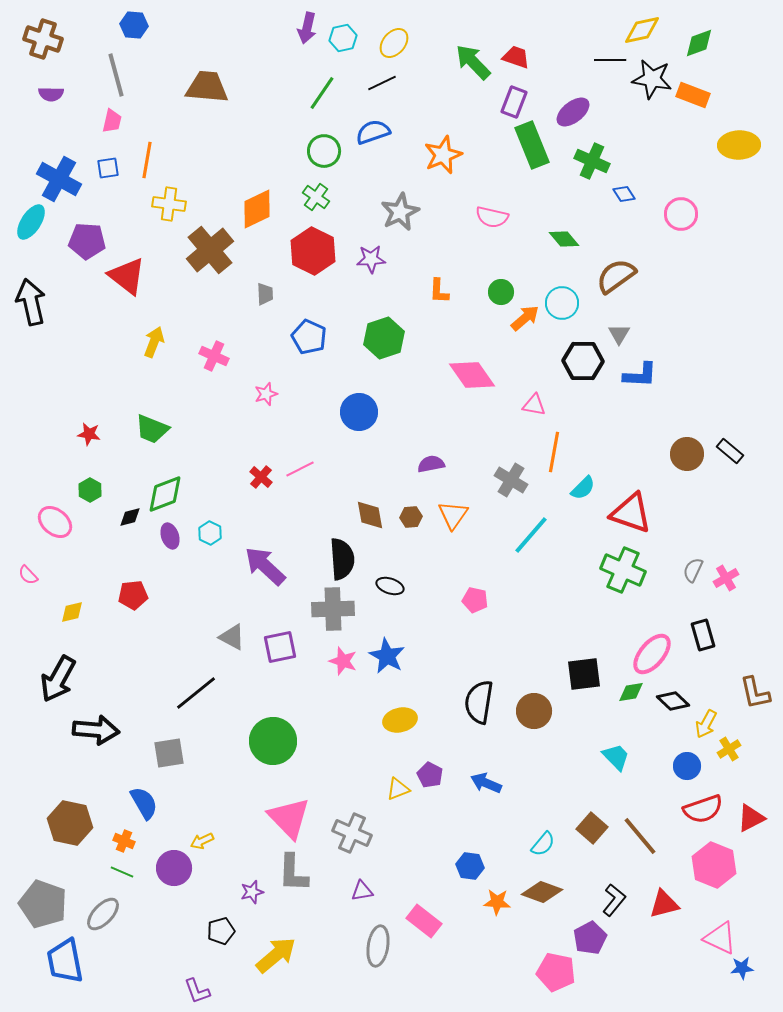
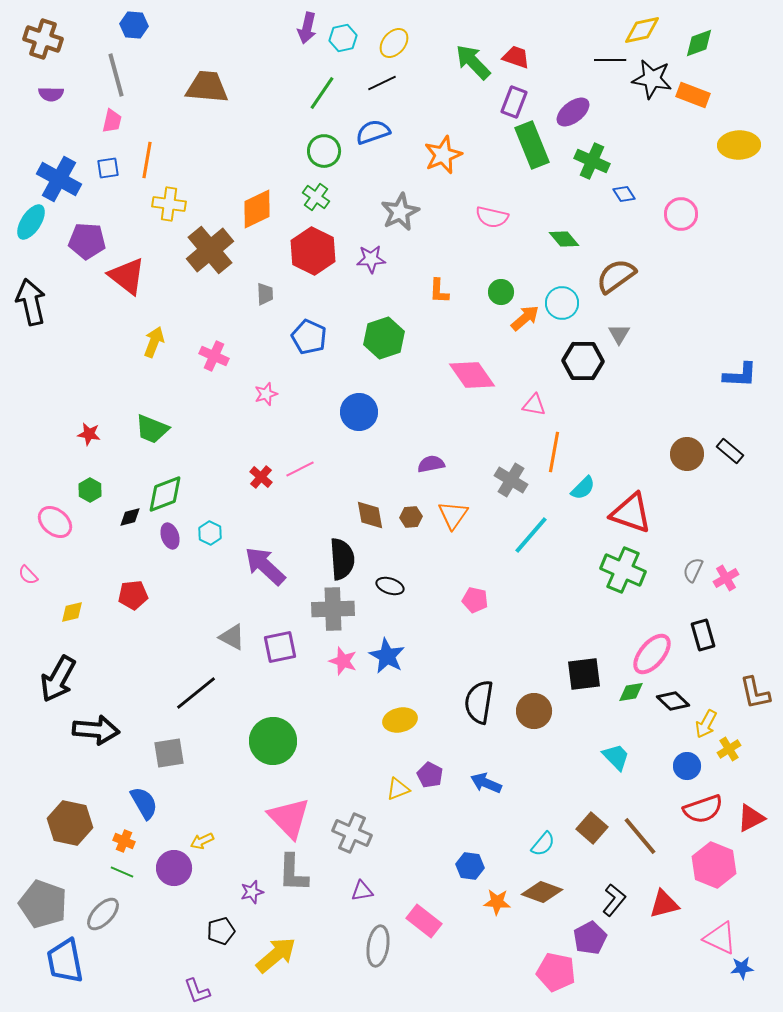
blue L-shape at (640, 375): moved 100 px right
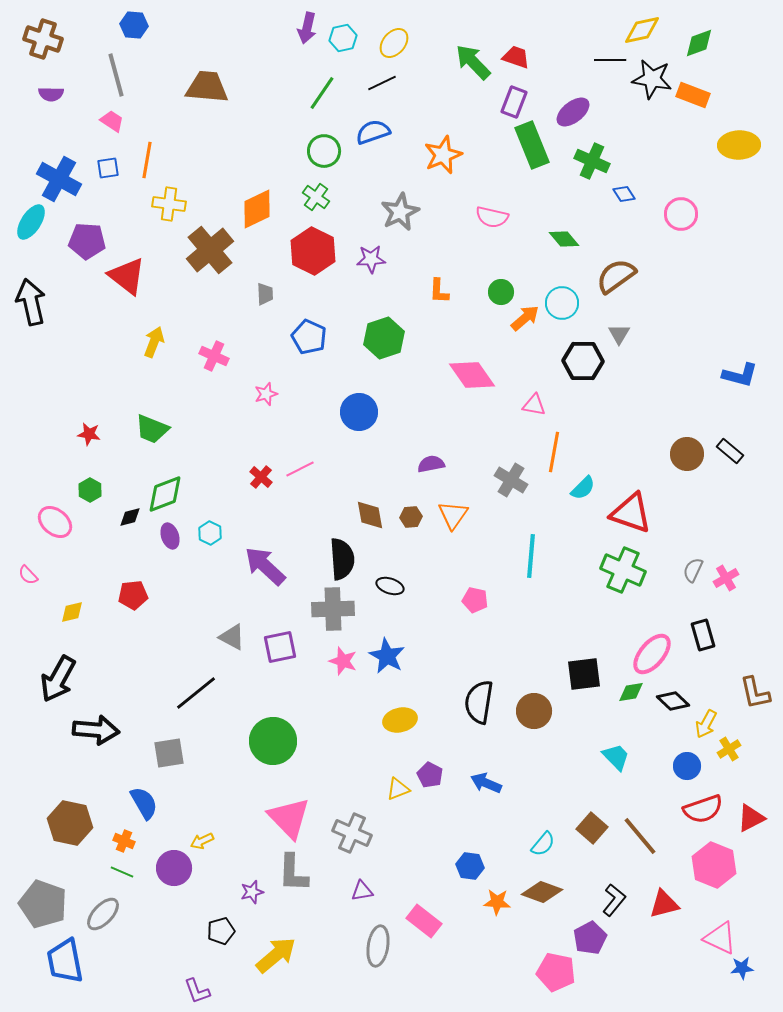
pink trapezoid at (112, 121): rotated 70 degrees counterclockwise
blue L-shape at (740, 375): rotated 12 degrees clockwise
cyan line at (531, 535): moved 21 px down; rotated 36 degrees counterclockwise
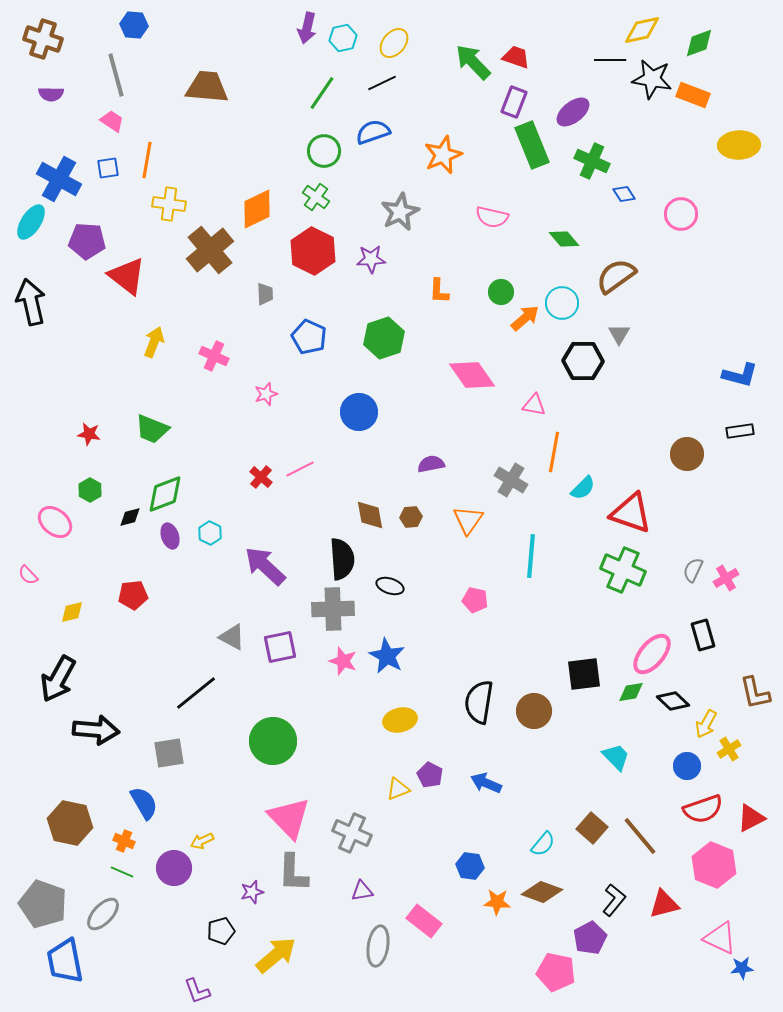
black rectangle at (730, 451): moved 10 px right, 20 px up; rotated 48 degrees counterclockwise
orange triangle at (453, 515): moved 15 px right, 5 px down
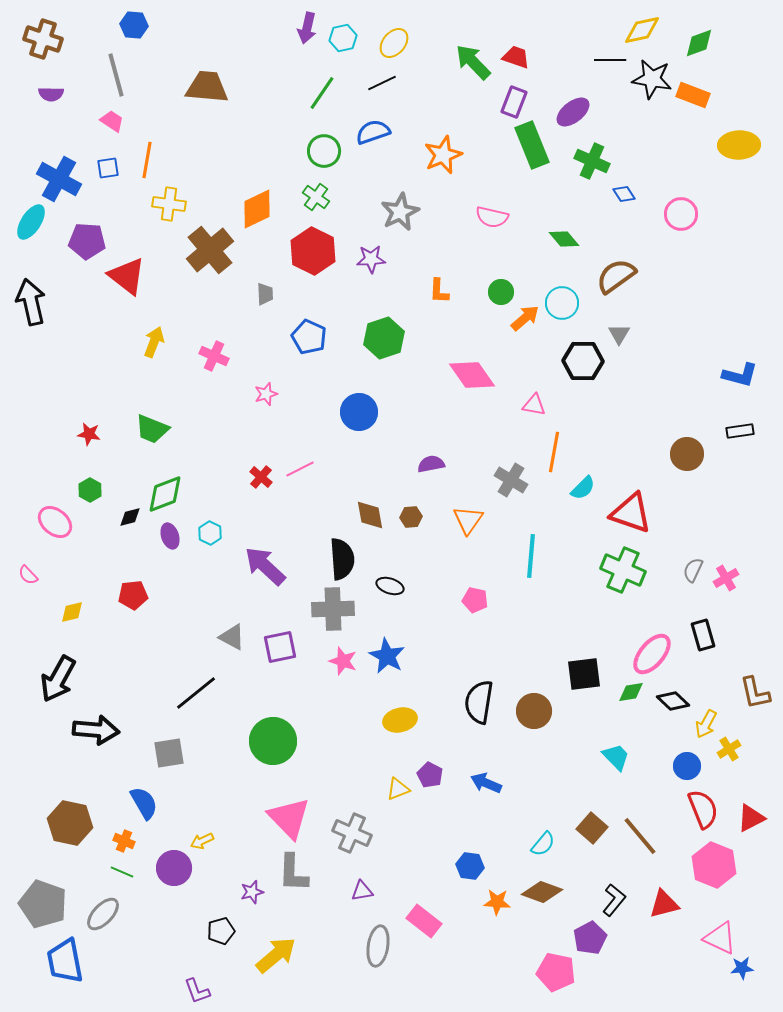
red semicircle at (703, 809): rotated 93 degrees counterclockwise
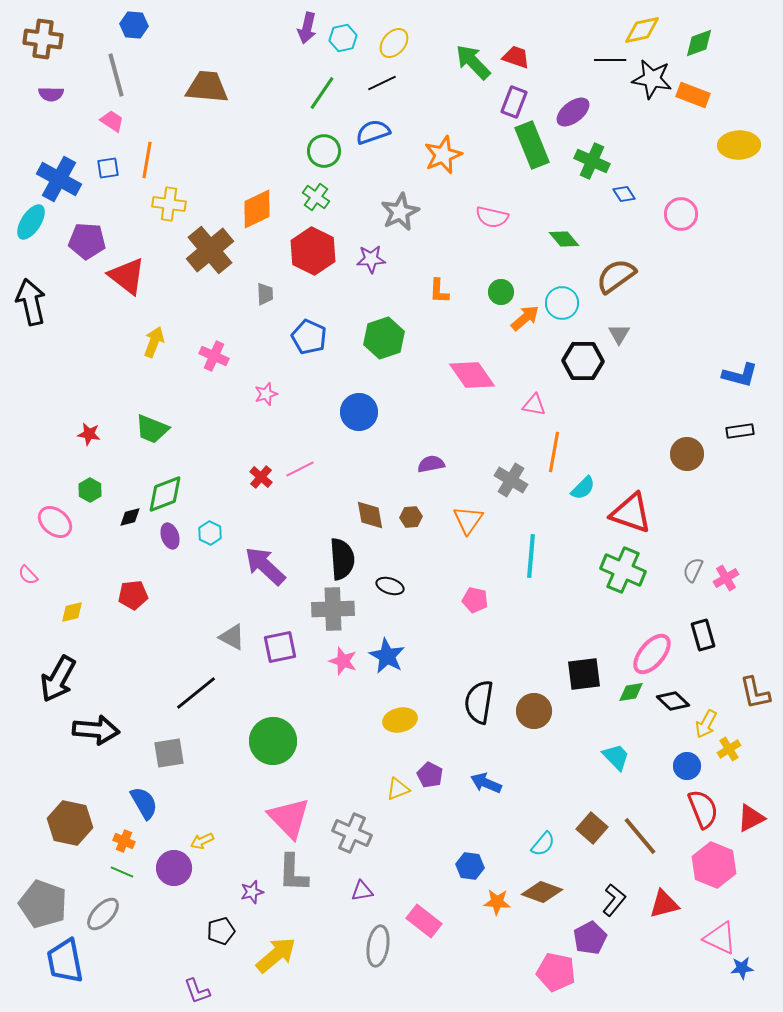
brown cross at (43, 39): rotated 12 degrees counterclockwise
